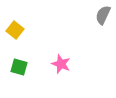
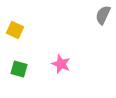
yellow square: rotated 12 degrees counterclockwise
green square: moved 2 px down
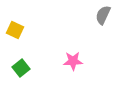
pink star: moved 12 px right, 3 px up; rotated 24 degrees counterclockwise
green square: moved 2 px right, 1 px up; rotated 36 degrees clockwise
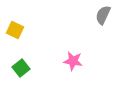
pink star: rotated 12 degrees clockwise
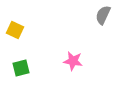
green square: rotated 24 degrees clockwise
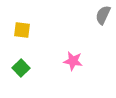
yellow square: moved 7 px right; rotated 18 degrees counterclockwise
green square: rotated 30 degrees counterclockwise
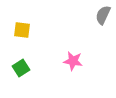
green square: rotated 12 degrees clockwise
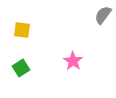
gray semicircle: rotated 12 degrees clockwise
pink star: rotated 24 degrees clockwise
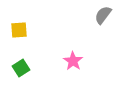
yellow square: moved 3 px left; rotated 12 degrees counterclockwise
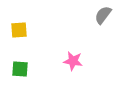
pink star: rotated 24 degrees counterclockwise
green square: moved 1 px left, 1 px down; rotated 36 degrees clockwise
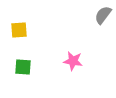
green square: moved 3 px right, 2 px up
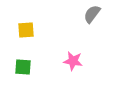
gray semicircle: moved 11 px left, 1 px up
yellow square: moved 7 px right
